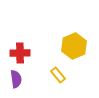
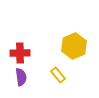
purple semicircle: moved 5 px right, 2 px up
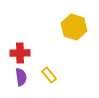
yellow hexagon: moved 19 px up; rotated 20 degrees counterclockwise
yellow rectangle: moved 9 px left
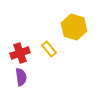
red cross: rotated 18 degrees counterclockwise
yellow rectangle: moved 26 px up
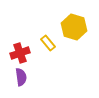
yellow rectangle: moved 1 px left, 6 px up
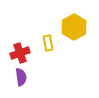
yellow hexagon: rotated 15 degrees clockwise
yellow rectangle: rotated 28 degrees clockwise
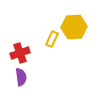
yellow hexagon: rotated 25 degrees clockwise
yellow rectangle: moved 4 px right, 4 px up; rotated 35 degrees clockwise
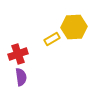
yellow rectangle: rotated 35 degrees clockwise
red cross: moved 2 px left, 1 px down
